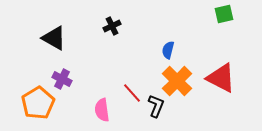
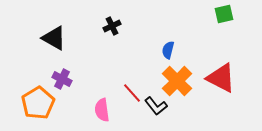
black L-shape: rotated 120 degrees clockwise
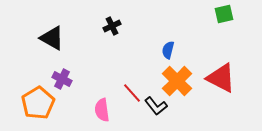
black triangle: moved 2 px left
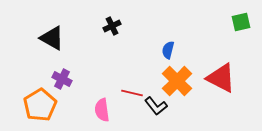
green square: moved 17 px right, 8 px down
red line: rotated 35 degrees counterclockwise
orange pentagon: moved 2 px right, 2 px down
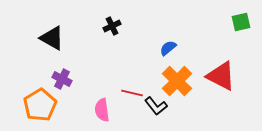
blue semicircle: moved 2 px up; rotated 36 degrees clockwise
red triangle: moved 2 px up
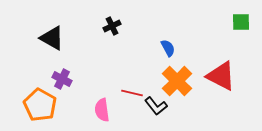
green square: rotated 12 degrees clockwise
blue semicircle: rotated 102 degrees clockwise
orange pentagon: rotated 12 degrees counterclockwise
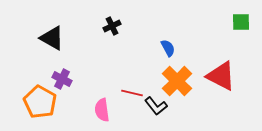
orange pentagon: moved 3 px up
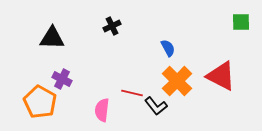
black triangle: rotated 28 degrees counterclockwise
pink semicircle: rotated 15 degrees clockwise
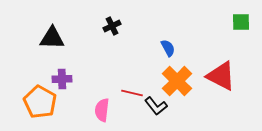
purple cross: rotated 30 degrees counterclockwise
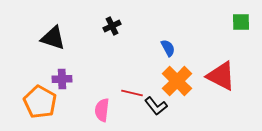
black triangle: moved 1 px right; rotated 16 degrees clockwise
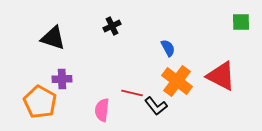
orange cross: rotated 8 degrees counterclockwise
